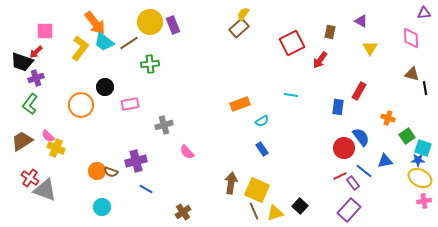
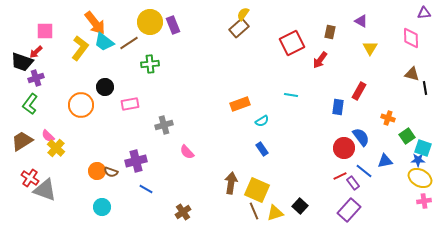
yellow cross at (56, 148): rotated 18 degrees clockwise
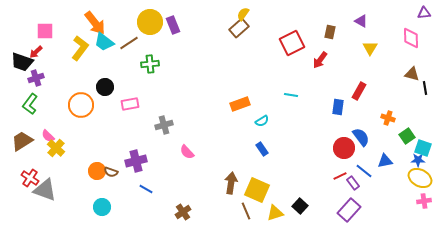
brown line at (254, 211): moved 8 px left
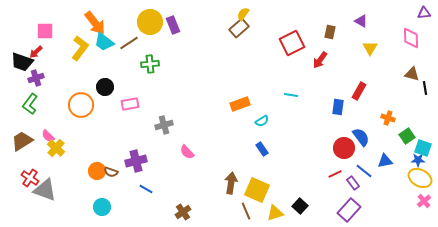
red line at (340, 176): moved 5 px left, 2 px up
pink cross at (424, 201): rotated 32 degrees counterclockwise
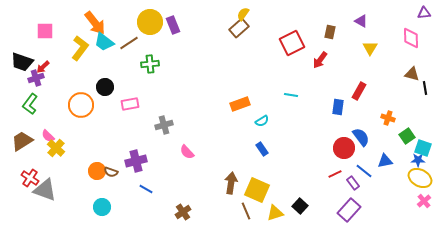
red arrow at (36, 52): moved 7 px right, 15 px down
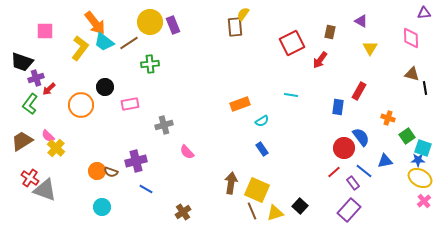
brown rectangle at (239, 28): moved 4 px left, 1 px up; rotated 54 degrees counterclockwise
red arrow at (43, 67): moved 6 px right, 22 px down
red line at (335, 174): moved 1 px left, 2 px up; rotated 16 degrees counterclockwise
brown line at (246, 211): moved 6 px right
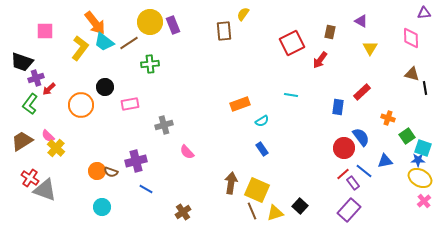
brown rectangle at (235, 27): moved 11 px left, 4 px down
red rectangle at (359, 91): moved 3 px right, 1 px down; rotated 18 degrees clockwise
red line at (334, 172): moved 9 px right, 2 px down
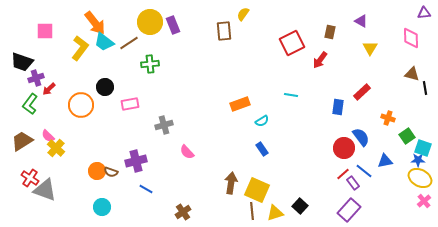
brown line at (252, 211): rotated 18 degrees clockwise
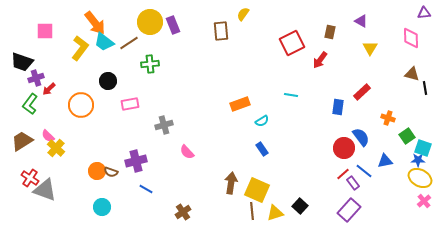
brown rectangle at (224, 31): moved 3 px left
black circle at (105, 87): moved 3 px right, 6 px up
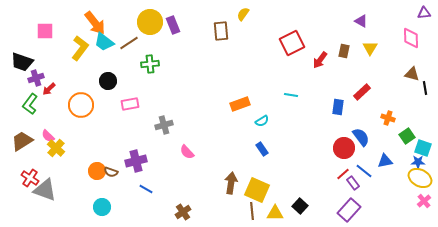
brown rectangle at (330, 32): moved 14 px right, 19 px down
blue star at (418, 160): moved 2 px down
yellow triangle at (275, 213): rotated 18 degrees clockwise
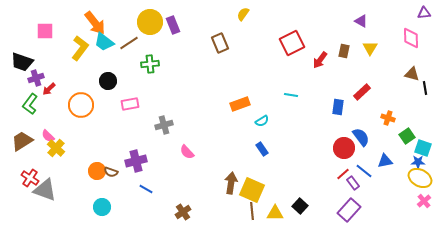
brown rectangle at (221, 31): moved 1 px left, 12 px down; rotated 18 degrees counterclockwise
yellow square at (257, 190): moved 5 px left
